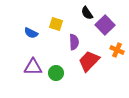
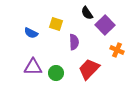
red trapezoid: moved 8 px down
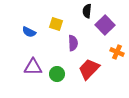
black semicircle: moved 2 px up; rotated 40 degrees clockwise
blue semicircle: moved 2 px left, 1 px up
purple semicircle: moved 1 px left, 1 px down
orange cross: moved 2 px down
green circle: moved 1 px right, 1 px down
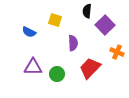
yellow square: moved 1 px left, 4 px up
red trapezoid: moved 1 px right, 1 px up
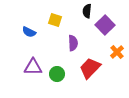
orange cross: rotated 24 degrees clockwise
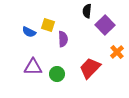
yellow square: moved 7 px left, 5 px down
purple semicircle: moved 10 px left, 4 px up
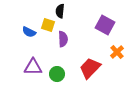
black semicircle: moved 27 px left
purple square: rotated 18 degrees counterclockwise
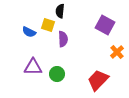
red trapezoid: moved 8 px right, 12 px down
